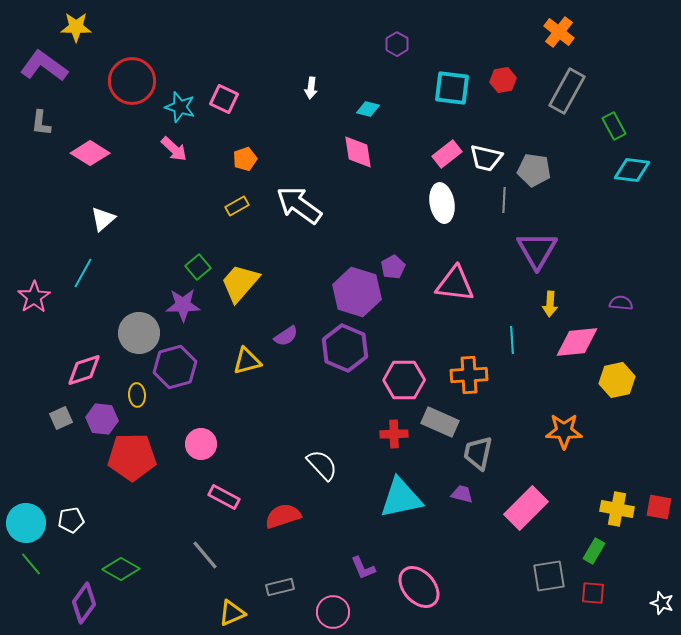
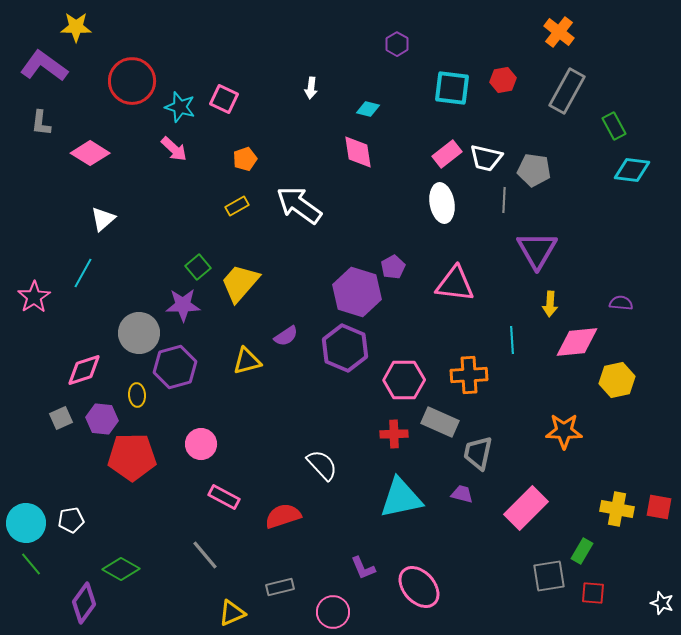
green rectangle at (594, 551): moved 12 px left
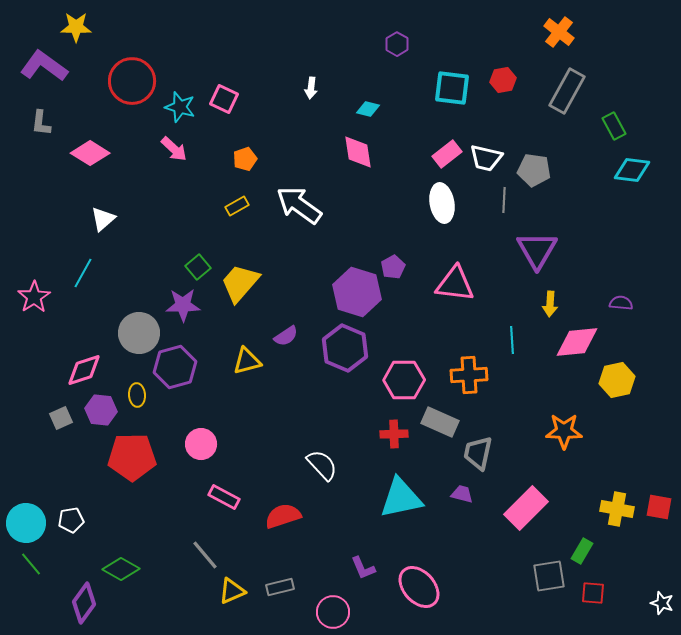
purple hexagon at (102, 419): moved 1 px left, 9 px up
yellow triangle at (232, 613): moved 22 px up
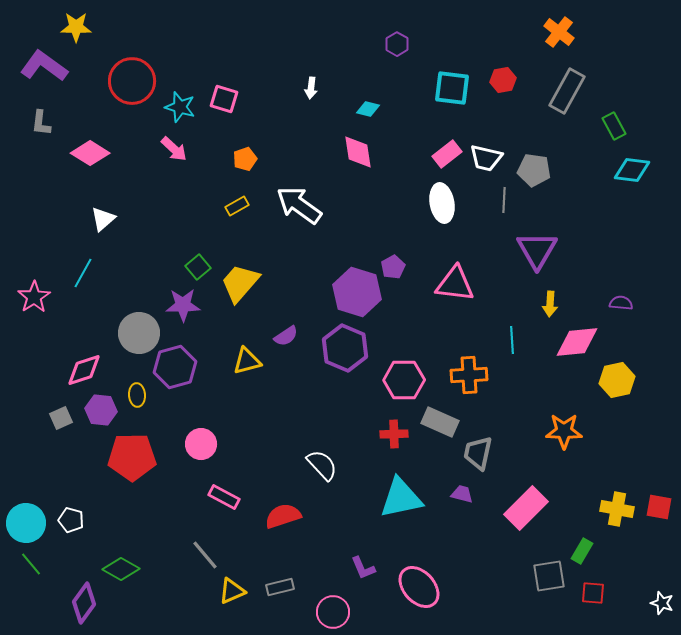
pink square at (224, 99): rotated 8 degrees counterclockwise
white pentagon at (71, 520): rotated 25 degrees clockwise
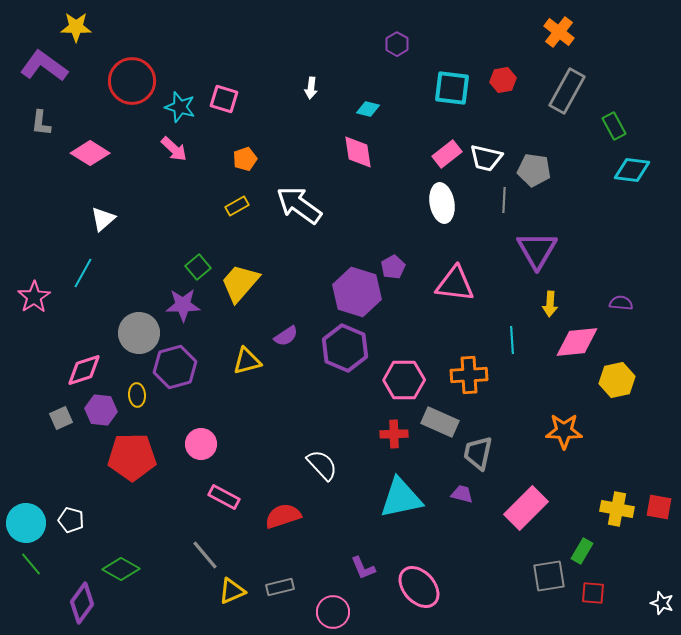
purple diamond at (84, 603): moved 2 px left
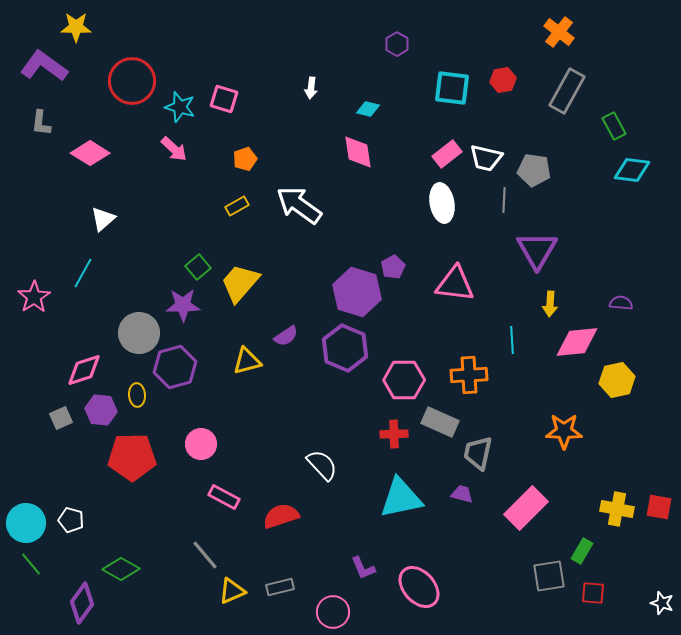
red semicircle at (283, 516): moved 2 px left
